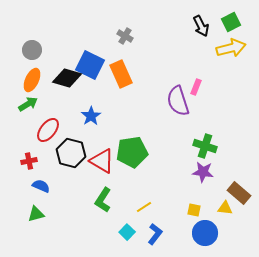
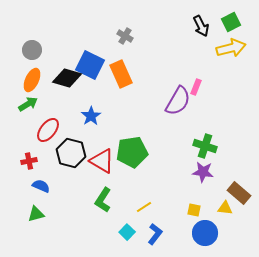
purple semicircle: rotated 132 degrees counterclockwise
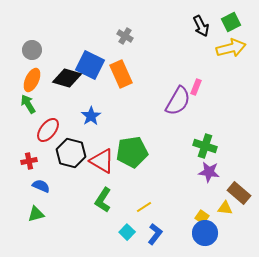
green arrow: rotated 90 degrees counterclockwise
purple star: moved 6 px right
yellow square: moved 8 px right, 7 px down; rotated 24 degrees clockwise
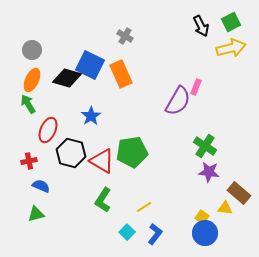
red ellipse: rotated 15 degrees counterclockwise
green cross: rotated 15 degrees clockwise
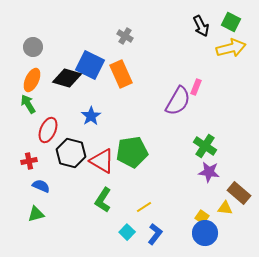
green square: rotated 36 degrees counterclockwise
gray circle: moved 1 px right, 3 px up
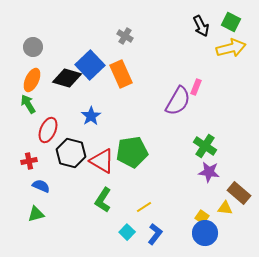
blue square: rotated 20 degrees clockwise
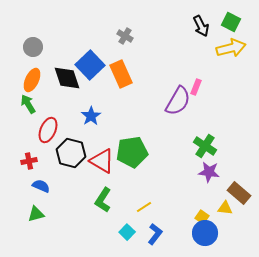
black diamond: rotated 56 degrees clockwise
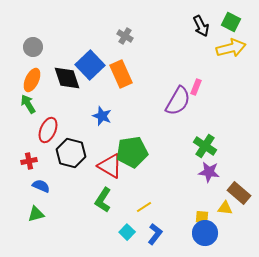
blue star: moved 11 px right; rotated 18 degrees counterclockwise
red triangle: moved 8 px right, 5 px down
yellow square: rotated 32 degrees counterclockwise
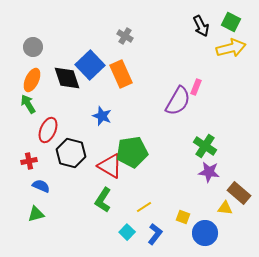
yellow square: moved 19 px left; rotated 16 degrees clockwise
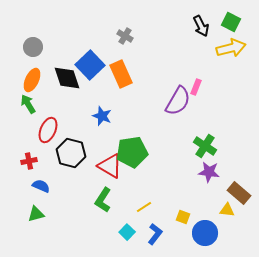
yellow triangle: moved 2 px right, 2 px down
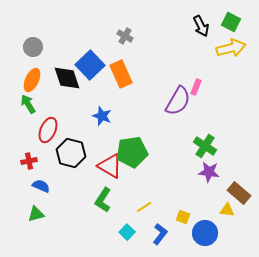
blue L-shape: moved 5 px right
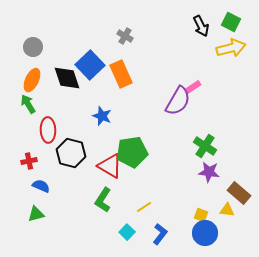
pink rectangle: moved 3 px left; rotated 35 degrees clockwise
red ellipse: rotated 25 degrees counterclockwise
yellow square: moved 18 px right, 2 px up
